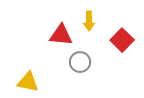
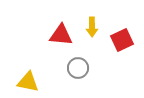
yellow arrow: moved 3 px right, 6 px down
red square: rotated 20 degrees clockwise
gray circle: moved 2 px left, 6 px down
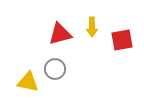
red triangle: moved 1 px left, 1 px up; rotated 20 degrees counterclockwise
red square: rotated 15 degrees clockwise
gray circle: moved 23 px left, 1 px down
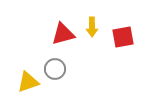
red triangle: moved 3 px right
red square: moved 1 px right, 3 px up
yellow triangle: rotated 30 degrees counterclockwise
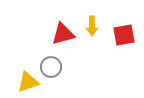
yellow arrow: moved 1 px up
red square: moved 1 px right, 2 px up
gray circle: moved 4 px left, 2 px up
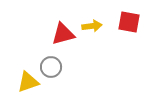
yellow arrow: rotated 96 degrees counterclockwise
red square: moved 5 px right, 13 px up; rotated 20 degrees clockwise
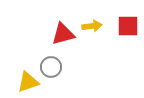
red square: moved 1 px left, 4 px down; rotated 10 degrees counterclockwise
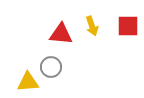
yellow arrow: rotated 78 degrees clockwise
red triangle: moved 2 px left; rotated 20 degrees clockwise
yellow triangle: rotated 15 degrees clockwise
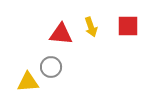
yellow arrow: moved 1 px left, 1 px down
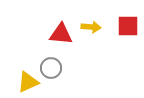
yellow arrow: rotated 66 degrees counterclockwise
gray circle: moved 1 px down
yellow triangle: rotated 20 degrees counterclockwise
